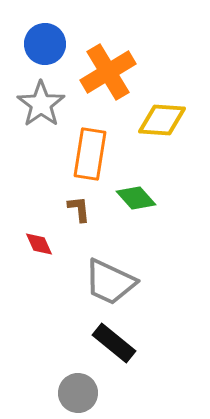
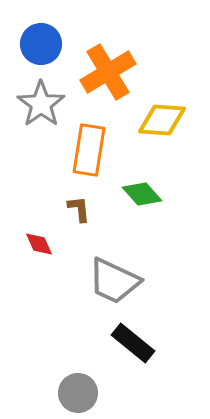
blue circle: moved 4 px left
orange rectangle: moved 1 px left, 4 px up
green diamond: moved 6 px right, 4 px up
gray trapezoid: moved 4 px right, 1 px up
black rectangle: moved 19 px right
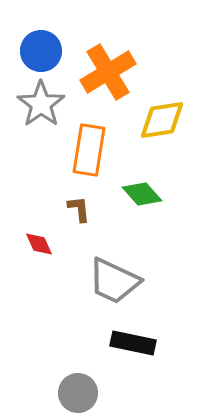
blue circle: moved 7 px down
yellow diamond: rotated 12 degrees counterclockwise
black rectangle: rotated 27 degrees counterclockwise
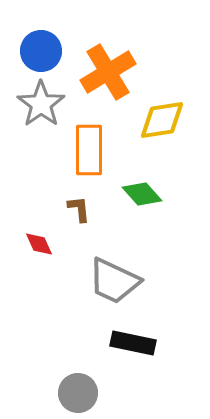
orange rectangle: rotated 9 degrees counterclockwise
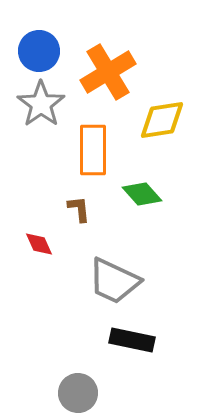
blue circle: moved 2 px left
orange rectangle: moved 4 px right
black rectangle: moved 1 px left, 3 px up
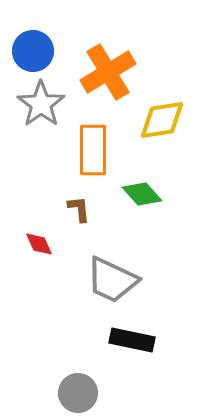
blue circle: moved 6 px left
gray trapezoid: moved 2 px left, 1 px up
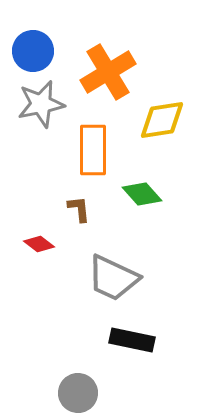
gray star: rotated 24 degrees clockwise
red diamond: rotated 28 degrees counterclockwise
gray trapezoid: moved 1 px right, 2 px up
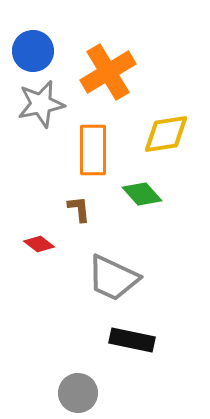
yellow diamond: moved 4 px right, 14 px down
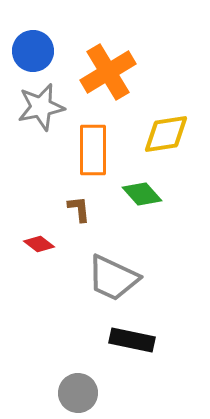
gray star: moved 3 px down
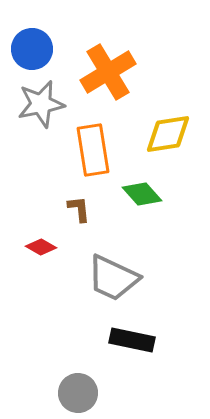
blue circle: moved 1 px left, 2 px up
gray star: moved 3 px up
yellow diamond: moved 2 px right
orange rectangle: rotated 9 degrees counterclockwise
red diamond: moved 2 px right, 3 px down; rotated 8 degrees counterclockwise
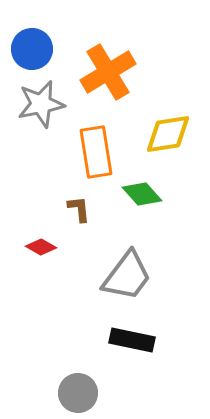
orange rectangle: moved 3 px right, 2 px down
gray trapezoid: moved 14 px right, 2 px up; rotated 78 degrees counterclockwise
